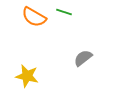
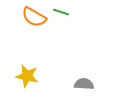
green line: moved 3 px left
gray semicircle: moved 1 px right, 26 px down; rotated 42 degrees clockwise
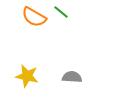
green line: rotated 21 degrees clockwise
gray semicircle: moved 12 px left, 7 px up
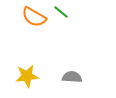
yellow star: rotated 20 degrees counterclockwise
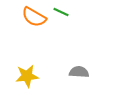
green line: rotated 14 degrees counterclockwise
gray semicircle: moved 7 px right, 5 px up
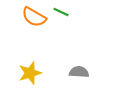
yellow star: moved 3 px right, 3 px up; rotated 10 degrees counterclockwise
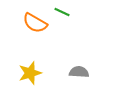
green line: moved 1 px right
orange semicircle: moved 1 px right, 6 px down
